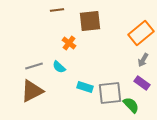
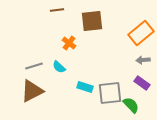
brown square: moved 2 px right
gray arrow: rotated 56 degrees clockwise
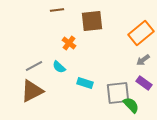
gray arrow: rotated 32 degrees counterclockwise
gray line: rotated 12 degrees counterclockwise
purple rectangle: moved 2 px right
cyan rectangle: moved 4 px up
gray square: moved 8 px right
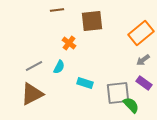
cyan semicircle: rotated 104 degrees counterclockwise
brown triangle: moved 3 px down
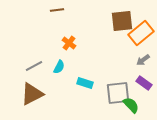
brown square: moved 30 px right
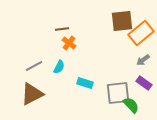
brown line: moved 5 px right, 19 px down
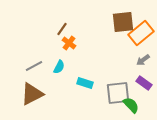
brown square: moved 1 px right, 1 px down
brown line: rotated 48 degrees counterclockwise
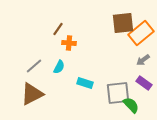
brown square: moved 1 px down
brown line: moved 4 px left
orange cross: rotated 32 degrees counterclockwise
gray line: rotated 12 degrees counterclockwise
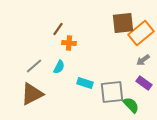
gray square: moved 6 px left, 1 px up
